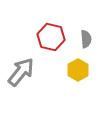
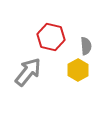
gray semicircle: moved 7 px down
gray arrow: moved 7 px right
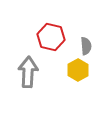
gray arrow: rotated 36 degrees counterclockwise
